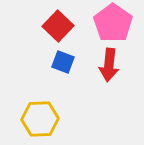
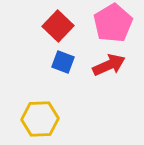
pink pentagon: rotated 6 degrees clockwise
red arrow: rotated 120 degrees counterclockwise
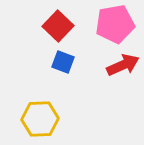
pink pentagon: moved 2 px right, 1 px down; rotated 21 degrees clockwise
red arrow: moved 14 px right
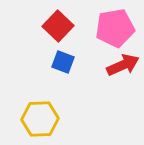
pink pentagon: moved 4 px down
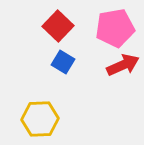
blue square: rotated 10 degrees clockwise
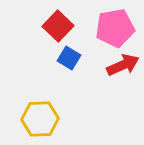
blue square: moved 6 px right, 4 px up
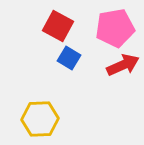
red square: rotated 16 degrees counterclockwise
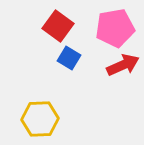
red square: rotated 8 degrees clockwise
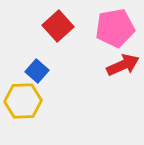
red square: rotated 12 degrees clockwise
blue square: moved 32 px left, 13 px down; rotated 10 degrees clockwise
yellow hexagon: moved 17 px left, 18 px up
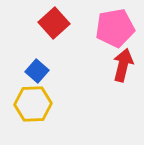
red square: moved 4 px left, 3 px up
red arrow: rotated 52 degrees counterclockwise
yellow hexagon: moved 10 px right, 3 px down
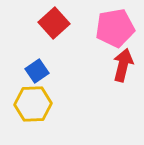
blue square: rotated 15 degrees clockwise
